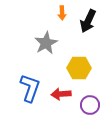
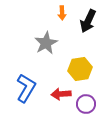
yellow hexagon: moved 1 px right, 1 px down; rotated 10 degrees counterclockwise
blue L-shape: moved 4 px left; rotated 12 degrees clockwise
purple circle: moved 4 px left, 1 px up
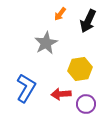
orange arrow: moved 2 px left, 1 px down; rotated 40 degrees clockwise
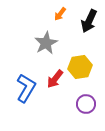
black arrow: moved 1 px right
yellow hexagon: moved 2 px up
red arrow: moved 6 px left, 15 px up; rotated 48 degrees counterclockwise
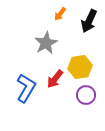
purple circle: moved 9 px up
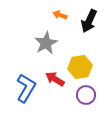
orange arrow: moved 1 px down; rotated 72 degrees clockwise
red arrow: rotated 84 degrees clockwise
